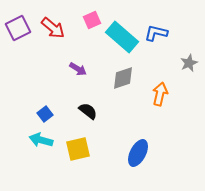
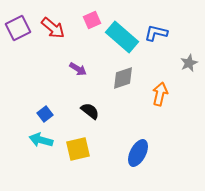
black semicircle: moved 2 px right
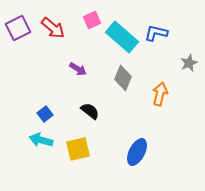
gray diamond: rotated 50 degrees counterclockwise
blue ellipse: moved 1 px left, 1 px up
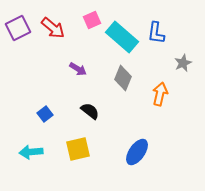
blue L-shape: rotated 95 degrees counterclockwise
gray star: moved 6 px left
cyan arrow: moved 10 px left, 12 px down; rotated 20 degrees counterclockwise
blue ellipse: rotated 8 degrees clockwise
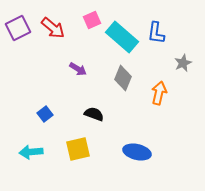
orange arrow: moved 1 px left, 1 px up
black semicircle: moved 4 px right, 3 px down; rotated 18 degrees counterclockwise
blue ellipse: rotated 68 degrees clockwise
